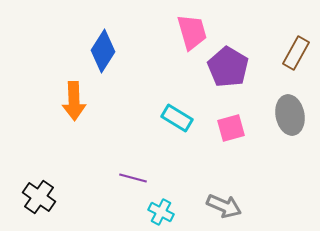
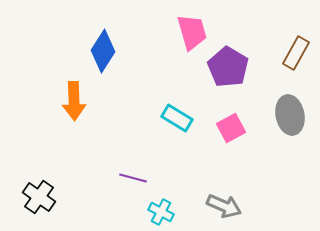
pink square: rotated 12 degrees counterclockwise
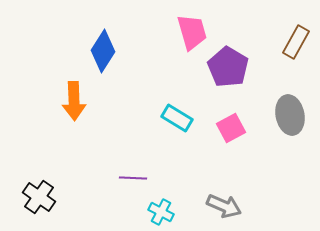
brown rectangle: moved 11 px up
purple line: rotated 12 degrees counterclockwise
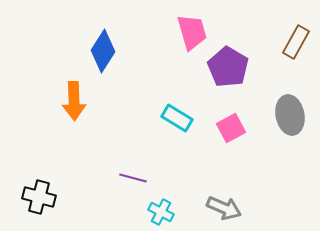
purple line: rotated 12 degrees clockwise
black cross: rotated 20 degrees counterclockwise
gray arrow: moved 2 px down
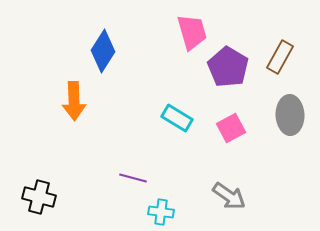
brown rectangle: moved 16 px left, 15 px down
gray ellipse: rotated 9 degrees clockwise
gray arrow: moved 5 px right, 12 px up; rotated 12 degrees clockwise
cyan cross: rotated 20 degrees counterclockwise
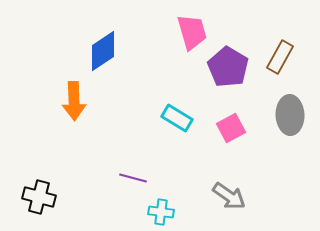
blue diamond: rotated 24 degrees clockwise
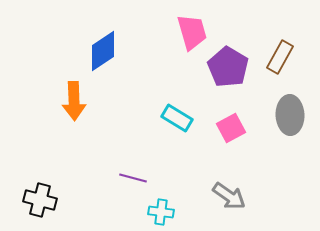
black cross: moved 1 px right, 3 px down
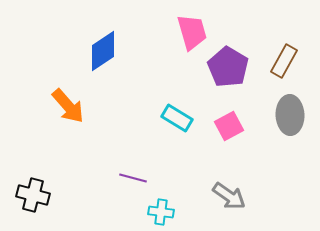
brown rectangle: moved 4 px right, 4 px down
orange arrow: moved 6 px left, 5 px down; rotated 39 degrees counterclockwise
pink square: moved 2 px left, 2 px up
black cross: moved 7 px left, 5 px up
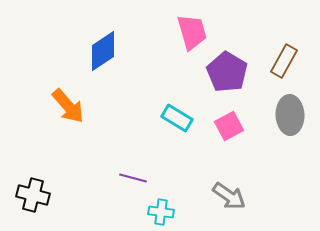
purple pentagon: moved 1 px left, 5 px down
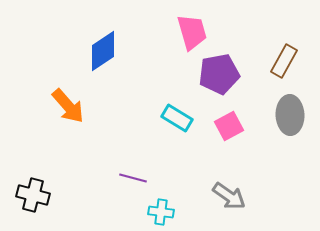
purple pentagon: moved 8 px left, 2 px down; rotated 30 degrees clockwise
